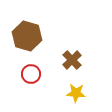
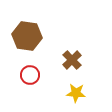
brown hexagon: rotated 8 degrees counterclockwise
red circle: moved 1 px left, 1 px down
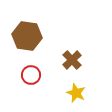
red circle: moved 1 px right
yellow star: rotated 18 degrees clockwise
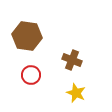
brown cross: rotated 24 degrees counterclockwise
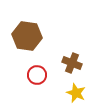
brown cross: moved 3 px down
red circle: moved 6 px right
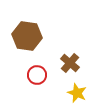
brown cross: moved 2 px left; rotated 18 degrees clockwise
yellow star: moved 1 px right
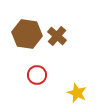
brown hexagon: moved 2 px up
brown cross: moved 13 px left, 27 px up
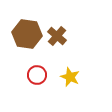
yellow star: moved 7 px left, 16 px up
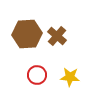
brown hexagon: rotated 12 degrees counterclockwise
yellow star: rotated 18 degrees counterclockwise
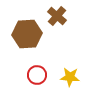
brown cross: moved 20 px up
